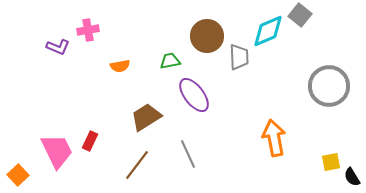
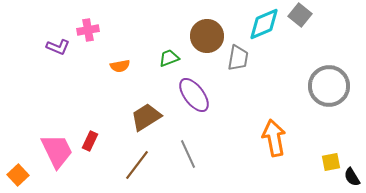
cyan diamond: moved 4 px left, 7 px up
gray trapezoid: moved 1 px left, 1 px down; rotated 12 degrees clockwise
green trapezoid: moved 1 px left, 3 px up; rotated 10 degrees counterclockwise
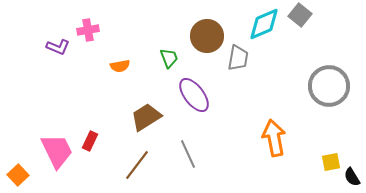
green trapezoid: rotated 90 degrees clockwise
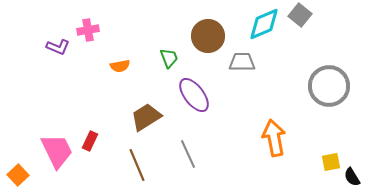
brown circle: moved 1 px right
gray trapezoid: moved 4 px right, 4 px down; rotated 100 degrees counterclockwise
brown line: rotated 60 degrees counterclockwise
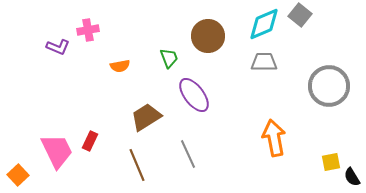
gray trapezoid: moved 22 px right
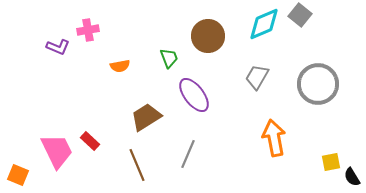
gray trapezoid: moved 7 px left, 15 px down; rotated 60 degrees counterclockwise
gray circle: moved 11 px left, 2 px up
red rectangle: rotated 72 degrees counterclockwise
gray line: rotated 48 degrees clockwise
orange square: rotated 25 degrees counterclockwise
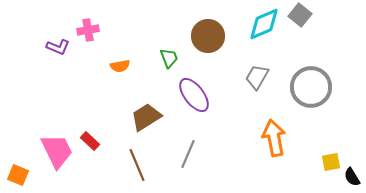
gray circle: moved 7 px left, 3 px down
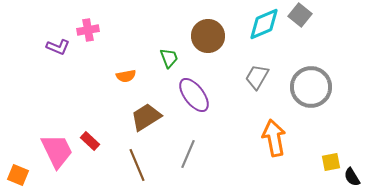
orange semicircle: moved 6 px right, 10 px down
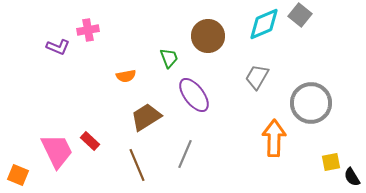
gray circle: moved 16 px down
orange arrow: rotated 12 degrees clockwise
gray line: moved 3 px left
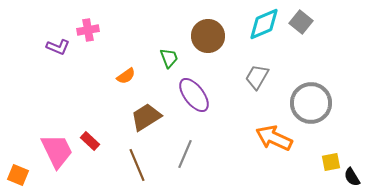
gray square: moved 1 px right, 7 px down
orange semicircle: rotated 24 degrees counterclockwise
orange arrow: rotated 66 degrees counterclockwise
